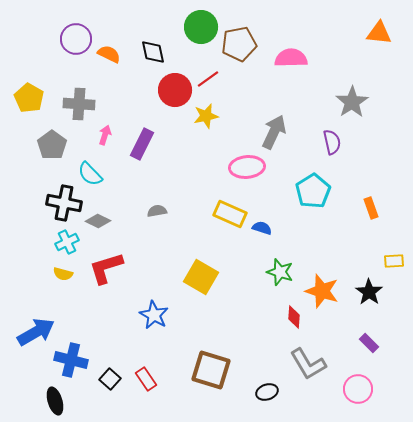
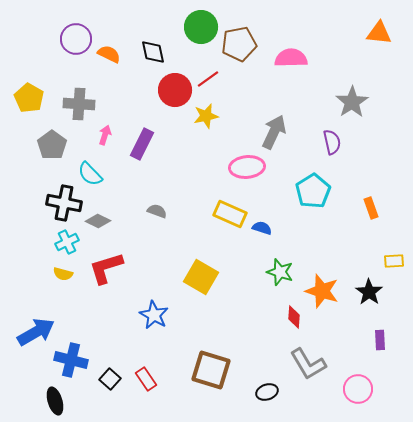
gray semicircle at (157, 211): rotated 30 degrees clockwise
purple rectangle at (369, 343): moved 11 px right, 3 px up; rotated 42 degrees clockwise
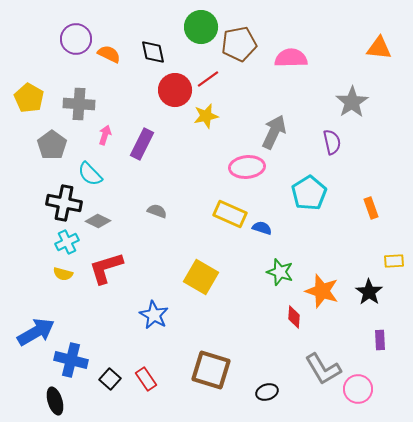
orange triangle at (379, 33): moved 15 px down
cyan pentagon at (313, 191): moved 4 px left, 2 px down
gray L-shape at (308, 364): moved 15 px right, 5 px down
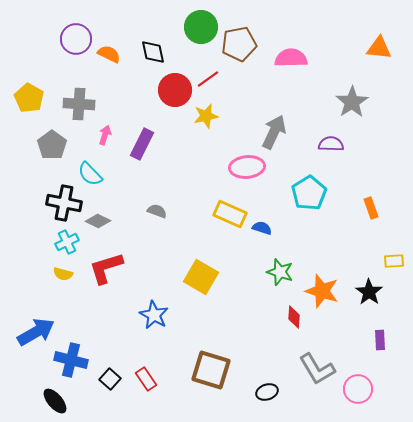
purple semicircle at (332, 142): moved 1 px left, 2 px down; rotated 75 degrees counterclockwise
gray L-shape at (323, 369): moved 6 px left
black ellipse at (55, 401): rotated 24 degrees counterclockwise
